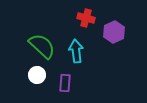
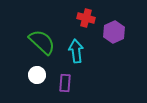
green semicircle: moved 4 px up
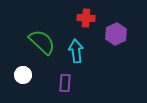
red cross: rotated 12 degrees counterclockwise
purple hexagon: moved 2 px right, 2 px down
white circle: moved 14 px left
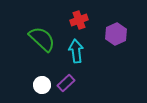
red cross: moved 7 px left, 2 px down; rotated 24 degrees counterclockwise
green semicircle: moved 3 px up
white circle: moved 19 px right, 10 px down
purple rectangle: moved 1 px right; rotated 42 degrees clockwise
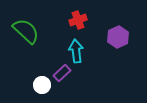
red cross: moved 1 px left
purple hexagon: moved 2 px right, 3 px down
green semicircle: moved 16 px left, 8 px up
purple rectangle: moved 4 px left, 10 px up
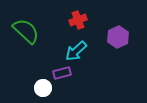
cyan arrow: rotated 125 degrees counterclockwise
purple rectangle: rotated 30 degrees clockwise
white circle: moved 1 px right, 3 px down
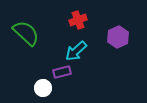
green semicircle: moved 2 px down
purple rectangle: moved 1 px up
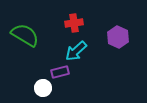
red cross: moved 4 px left, 3 px down; rotated 12 degrees clockwise
green semicircle: moved 1 px left, 2 px down; rotated 12 degrees counterclockwise
purple hexagon: rotated 10 degrees counterclockwise
purple rectangle: moved 2 px left
